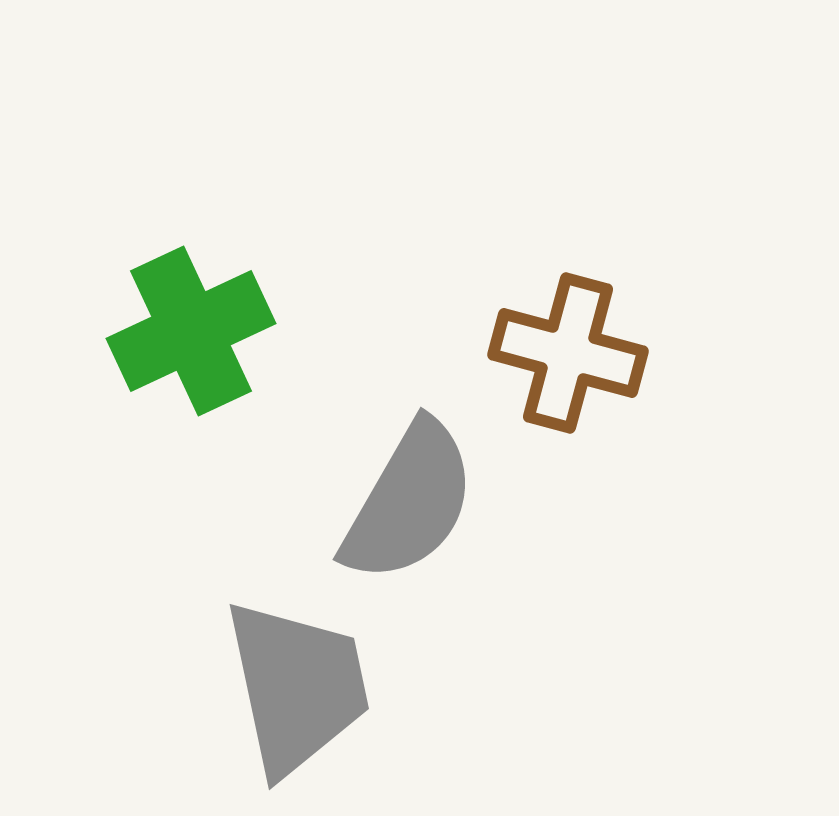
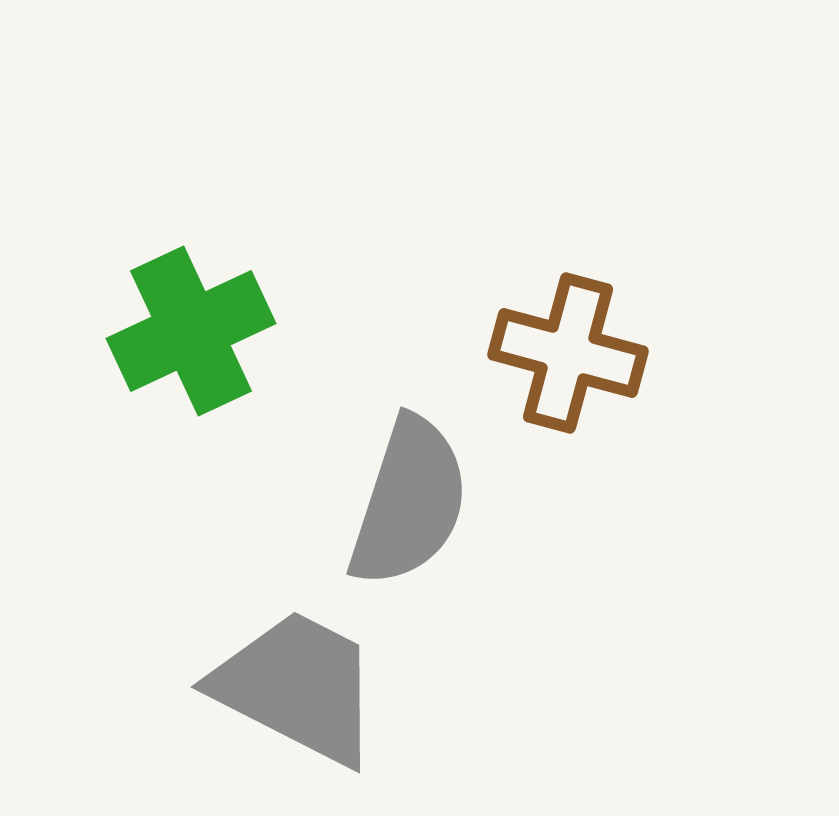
gray semicircle: rotated 12 degrees counterclockwise
gray trapezoid: rotated 51 degrees counterclockwise
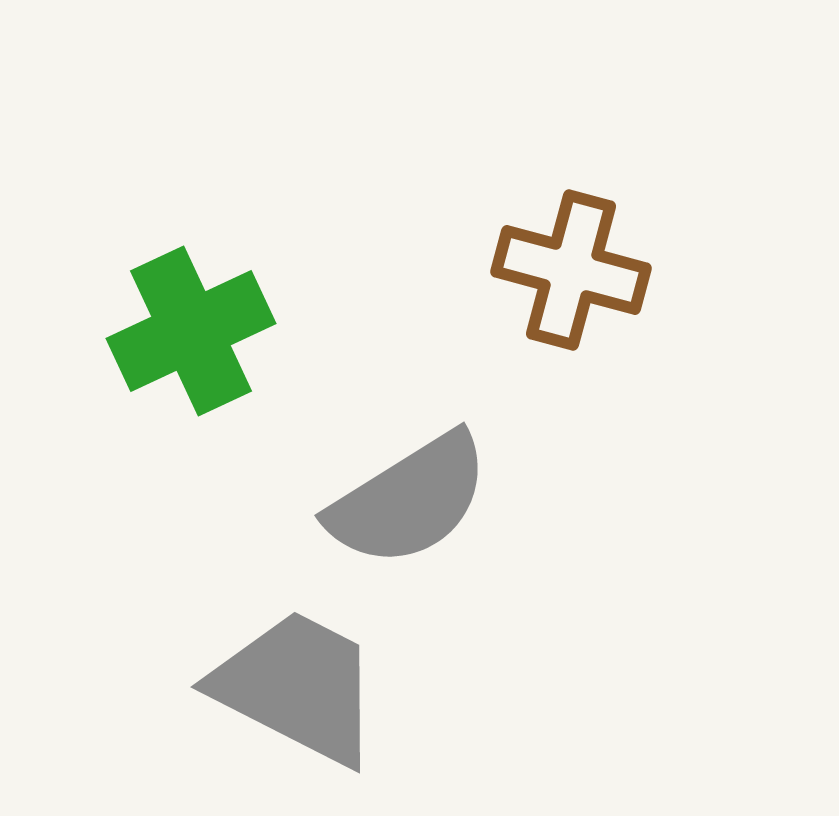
brown cross: moved 3 px right, 83 px up
gray semicircle: moved 2 px up; rotated 40 degrees clockwise
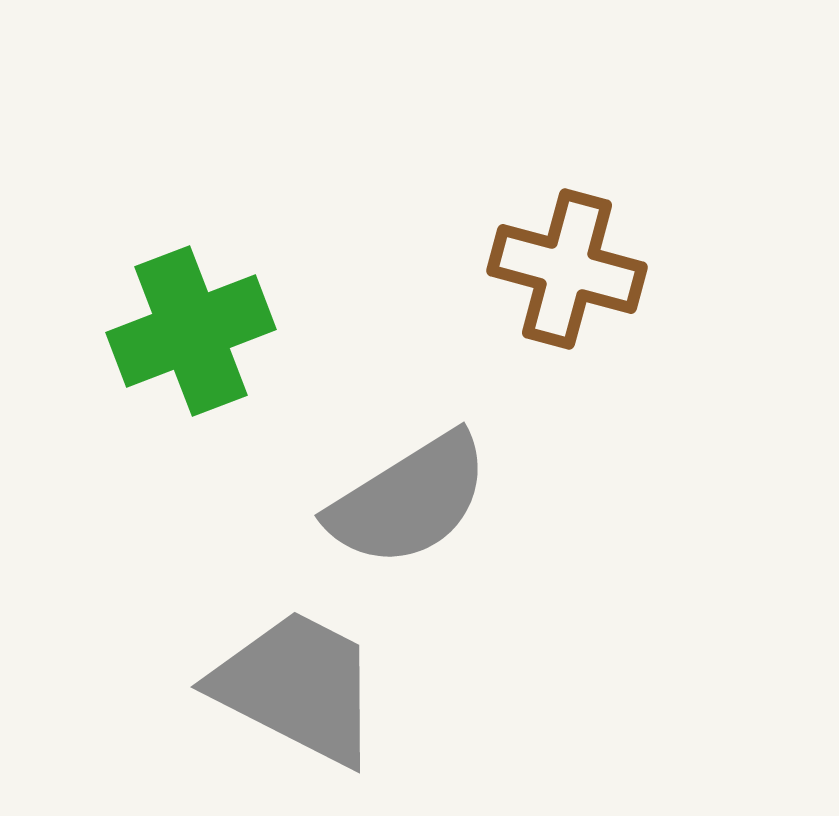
brown cross: moved 4 px left, 1 px up
green cross: rotated 4 degrees clockwise
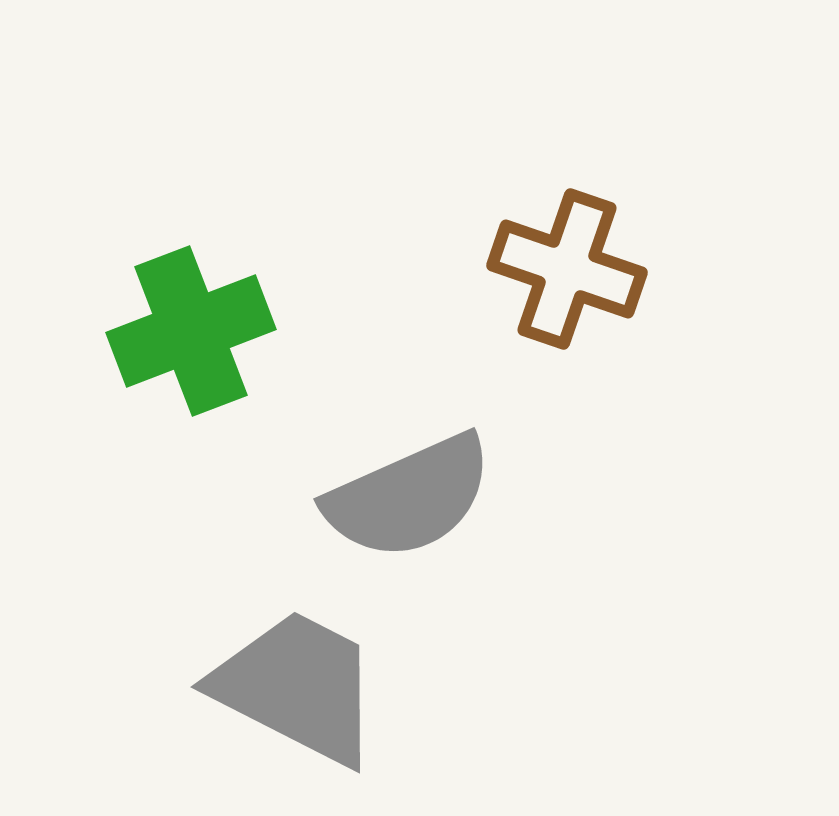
brown cross: rotated 4 degrees clockwise
gray semicircle: moved 3 px up; rotated 8 degrees clockwise
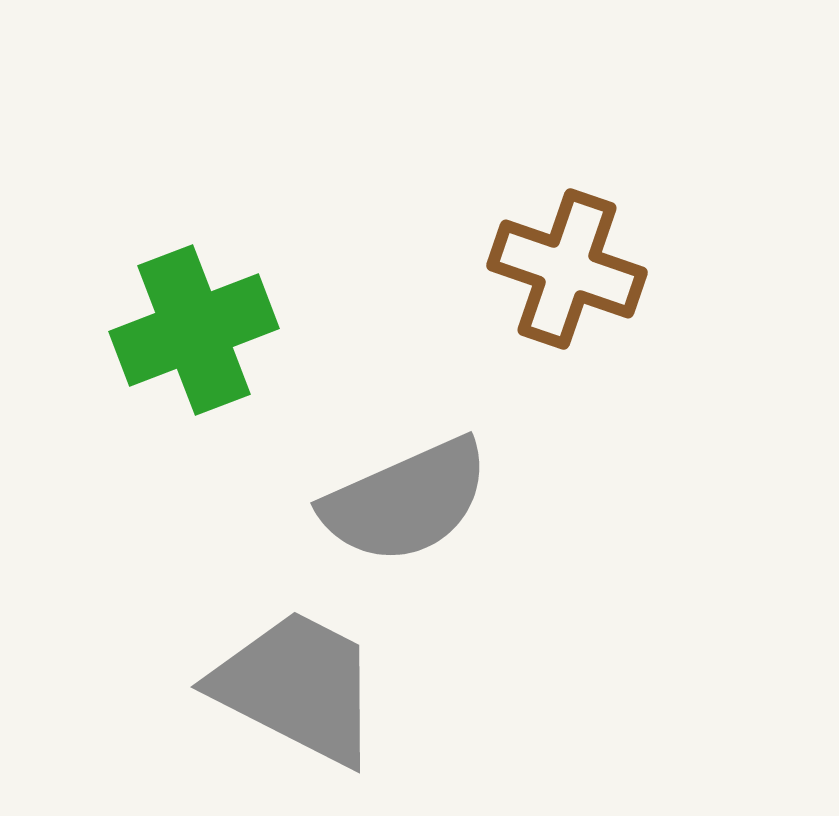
green cross: moved 3 px right, 1 px up
gray semicircle: moved 3 px left, 4 px down
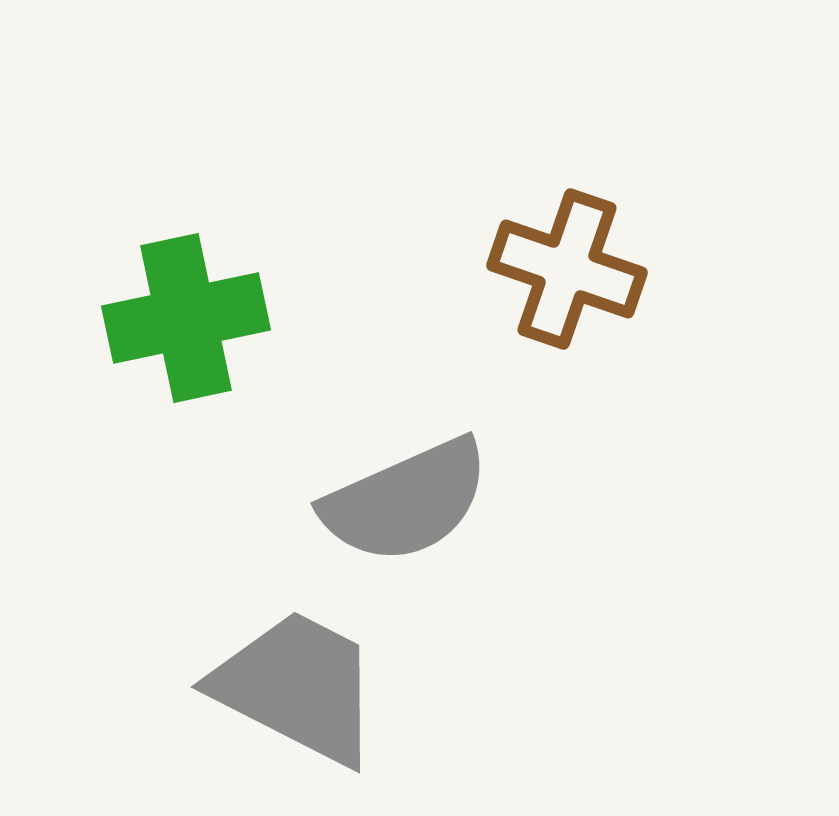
green cross: moved 8 px left, 12 px up; rotated 9 degrees clockwise
